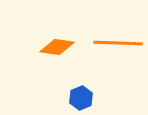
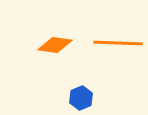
orange diamond: moved 2 px left, 2 px up
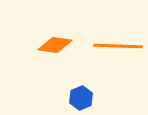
orange line: moved 3 px down
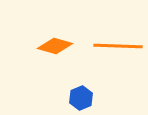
orange diamond: moved 1 px down; rotated 8 degrees clockwise
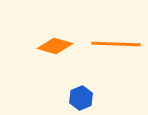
orange line: moved 2 px left, 2 px up
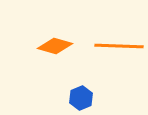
orange line: moved 3 px right, 2 px down
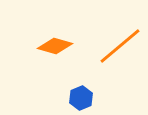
orange line: moved 1 px right; rotated 42 degrees counterclockwise
